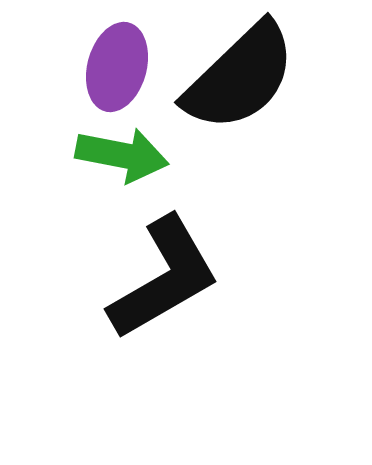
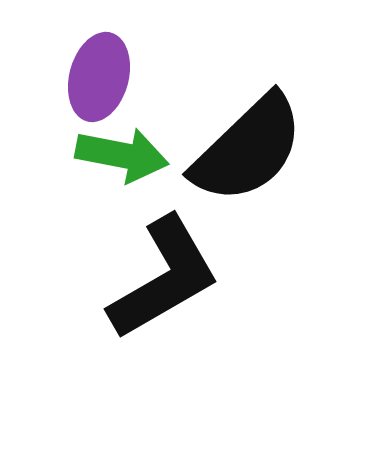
purple ellipse: moved 18 px left, 10 px down
black semicircle: moved 8 px right, 72 px down
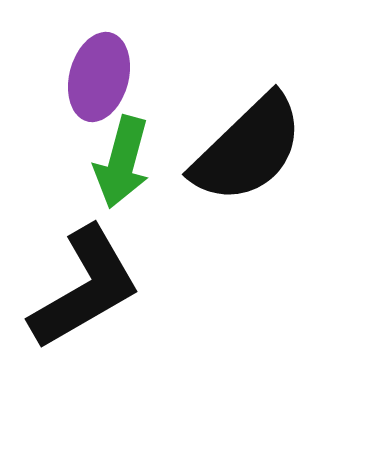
green arrow: moved 7 px down; rotated 94 degrees clockwise
black L-shape: moved 79 px left, 10 px down
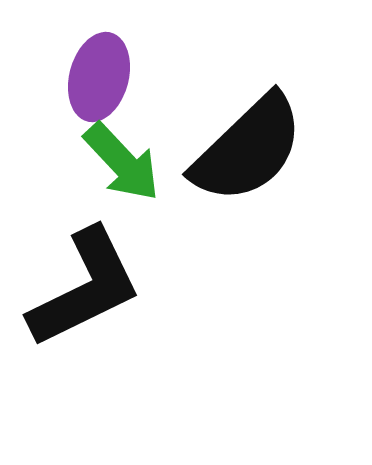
green arrow: rotated 58 degrees counterclockwise
black L-shape: rotated 4 degrees clockwise
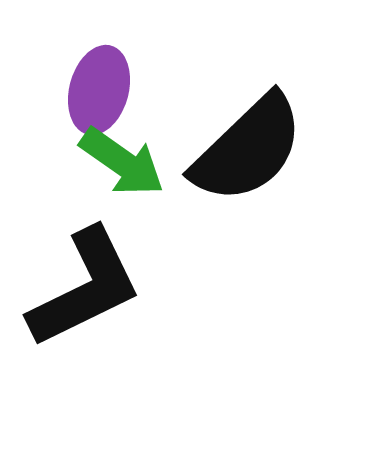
purple ellipse: moved 13 px down
green arrow: rotated 12 degrees counterclockwise
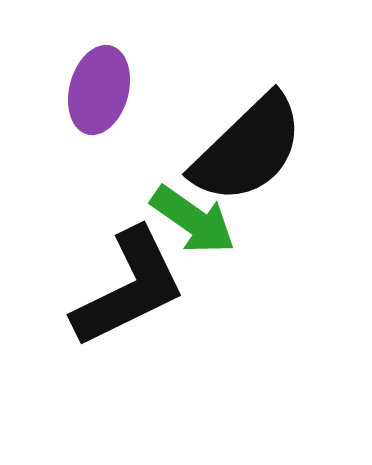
green arrow: moved 71 px right, 58 px down
black L-shape: moved 44 px right
